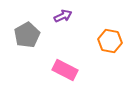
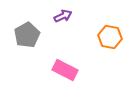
orange hexagon: moved 4 px up
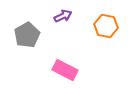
orange hexagon: moved 4 px left, 11 px up
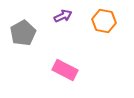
orange hexagon: moved 2 px left, 5 px up
gray pentagon: moved 4 px left, 2 px up
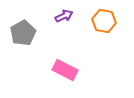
purple arrow: moved 1 px right
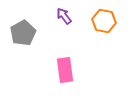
purple arrow: rotated 102 degrees counterclockwise
pink rectangle: rotated 55 degrees clockwise
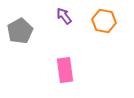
gray pentagon: moved 3 px left, 2 px up
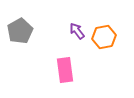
purple arrow: moved 13 px right, 15 px down
orange hexagon: moved 16 px down; rotated 20 degrees counterclockwise
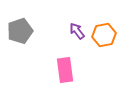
gray pentagon: rotated 10 degrees clockwise
orange hexagon: moved 2 px up
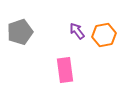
gray pentagon: moved 1 px down
